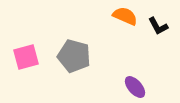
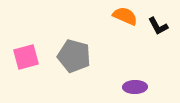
purple ellipse: rotated 50 degrees counterclockwise
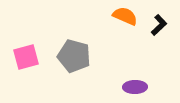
black L-shape: moved 1 px right, 1 px up; rotated 105 degrees counterclockwise
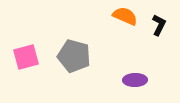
black L-shape: rotated 20 degrees counterclockwise
purple ellipse: moved 7 px up
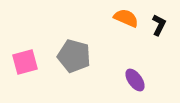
orange semicircle: moved 1 px right, 2 px down
pink square: moved 1 px left, 5 px down
purple ellipse: rotated 55 degrees clockwise
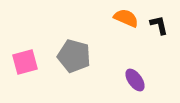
black L-shape: rotated 40 degrees counterclockwise
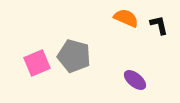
pink square: moved 12 px right, 1 px down; rotated 8 degrees counterclockwise
purple ellipse: rotated 15 degrees counterclockwise
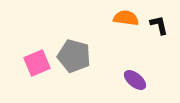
orange semicircle: rotated 15 degrees counterclockwise
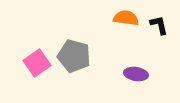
pink square: rotated 12 degrees counterclockwise
purple ellipse: moved 1 px right, 6 px up; rotated 30 degrees counterclockwise
